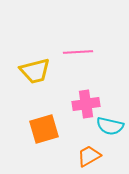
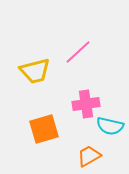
pink line: rotated 40 degrees counterclockwise
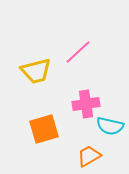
yellow trapezoid: moved 1 px right
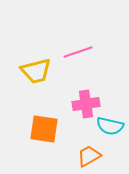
pink line: rotated 24 degrees clockwise
orange square: rotated 24 degrees clockwise
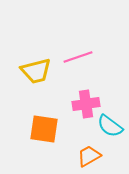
pink line: moved 5 px down
cyan semicircle: rotated 24 degrees clockwise
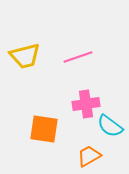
yellow trapezoid: moved 11 px left, 15 px up
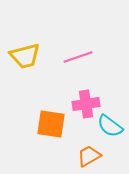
orange square: moved 7 px right, 5 px up
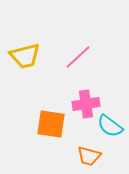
pink line: rotated 24 degrees counterclockwise
orange trapezoid: rotated 135 degrees counterclockwise
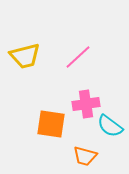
orange trapezoid: moved 4 px left
